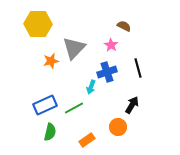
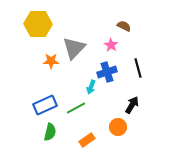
orange star: rotated 14 degrees clockwise
green line: moved 2 px right
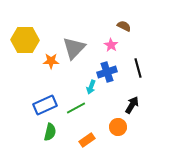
yellow hexagon: moved 13 px left, 16 px down
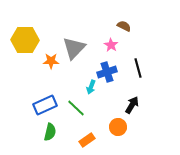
green line: rotated 72 degrees clockwise
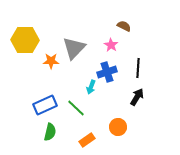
black line: rotated 18 degrees clockwise
black arrow: moved 5 px right, 8 px up
